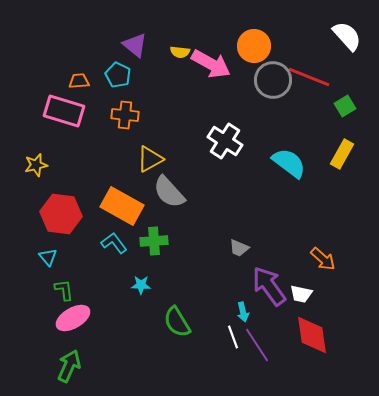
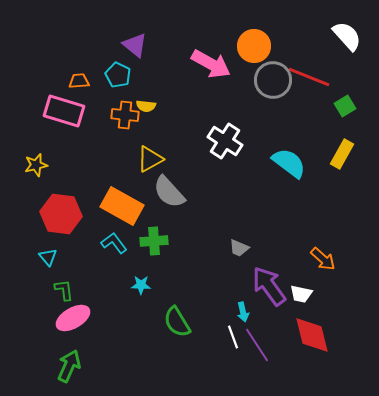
yellow semicircle: moved 34 px left, 54 px down
red diamond: rotated 6 degrees counterclockwise
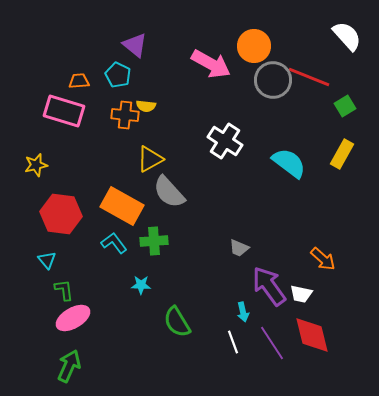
cyan triangle: moved 1 px left, 3 px down
white line: moved 5 px down
purple line: moved 15 px right, 2 px up
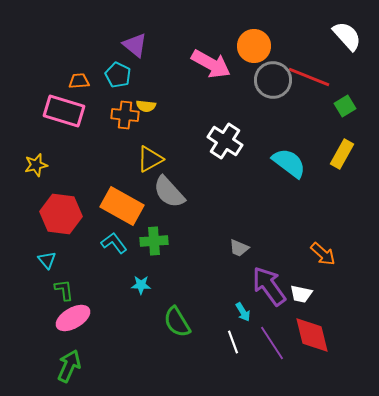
orange arrow: moved 5 px up
cyan arrow: rotated 18 degrees counterclockwise
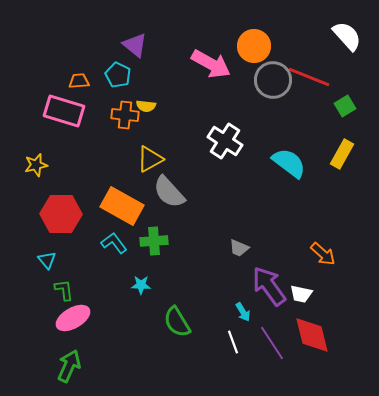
red hexagon: rotated 6 degrees counterclockwise
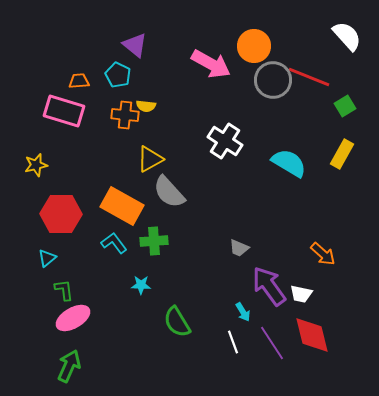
cyan semicircle: rotated 6 degrees counterclockwise
cyan triangle: moved 2 px up; rotated 30 degrees clockwise
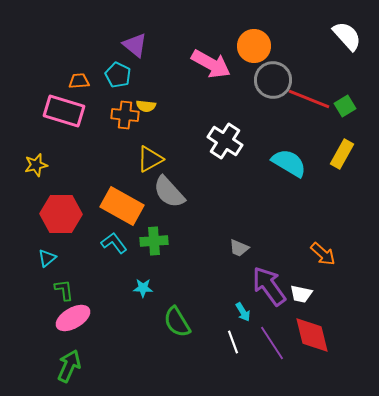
red line: moved 22 px down
cyan star: moved 2 px right, 3 px down
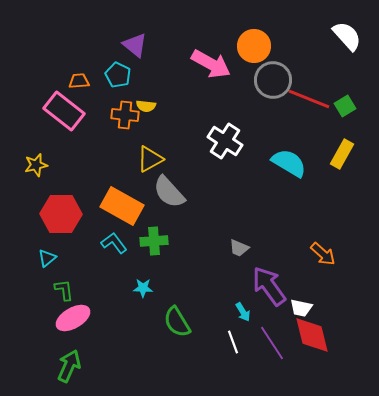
pink rectangle: rotated 21 degrees clockwise
white trapezoid: moved 14 px down
